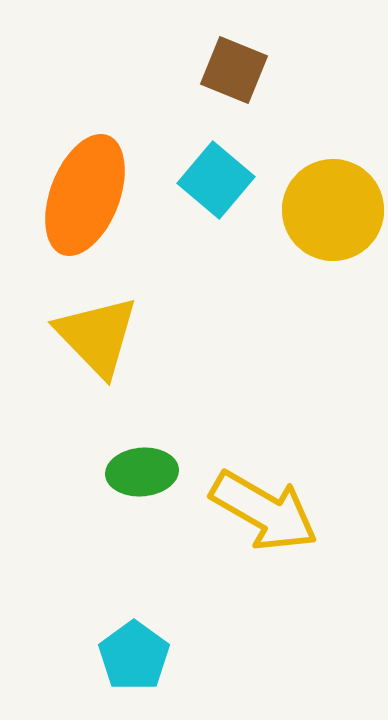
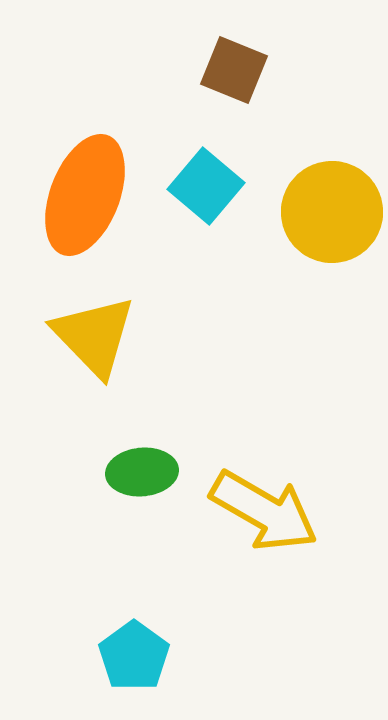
cyan square: moved 10 px left, 6 px down
yellow circle: moved 1 px left, 2 px down
yellow triangle: moved 3 px left
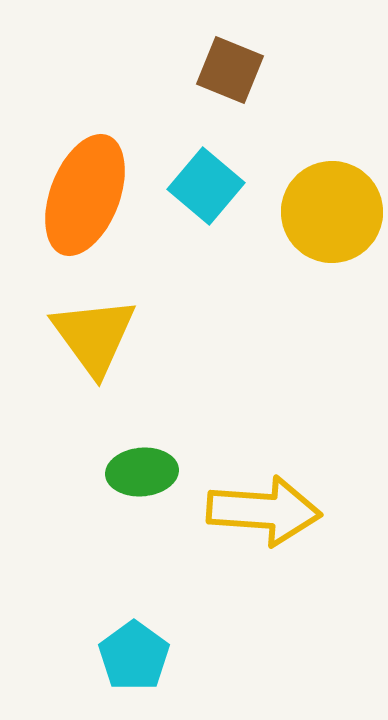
brown square: moved 4 px left
yellow triangle: rotated 8 degrees clockwise
yellow arrow: rotated 26 degrees counterclockwise
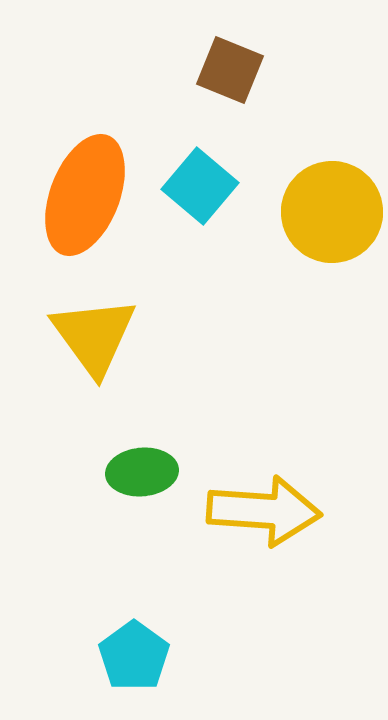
cyan square: moved 6 px left
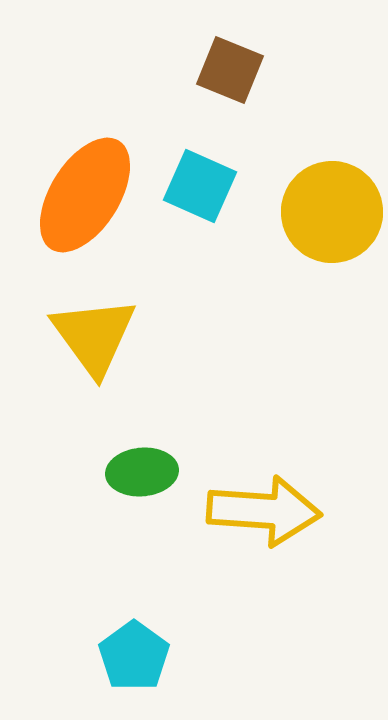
cyan square: rotated 16 degrees counterclockwise
orange ellipse: rotated 11 degrees clockwise
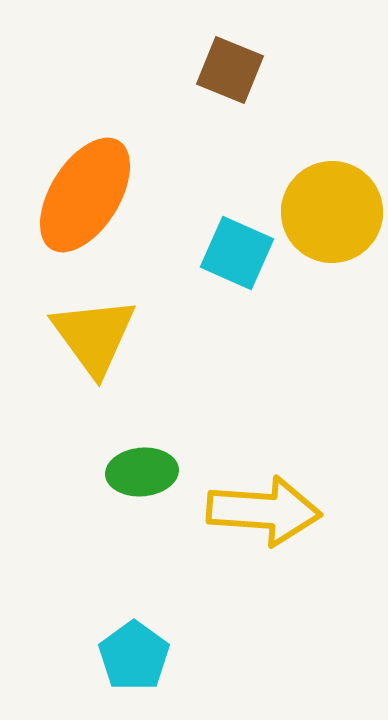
cyan square: moved 37 px right, 67 px down
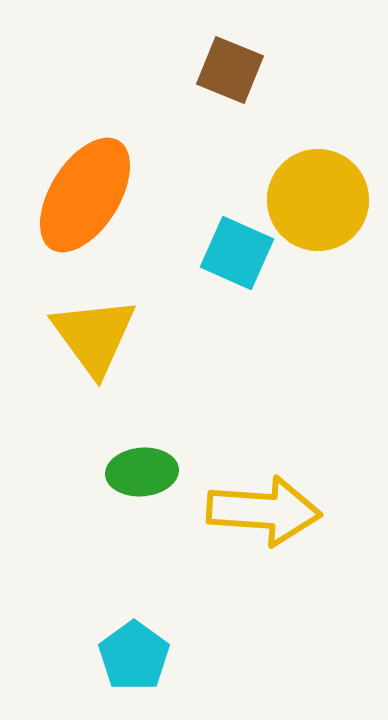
yellow circle: moved 14 px left, 12 px up
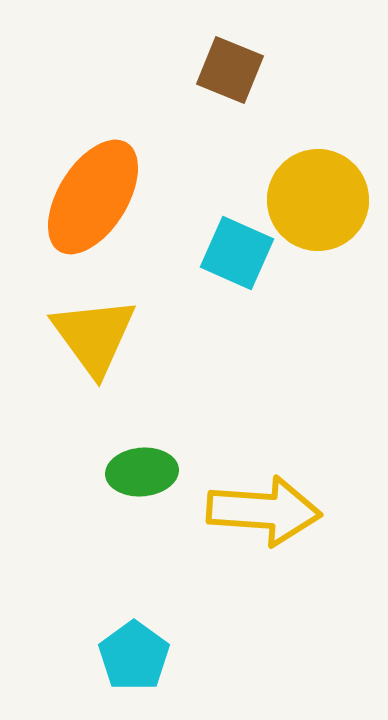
orange ellipse: moved 8 px right, 2 px down
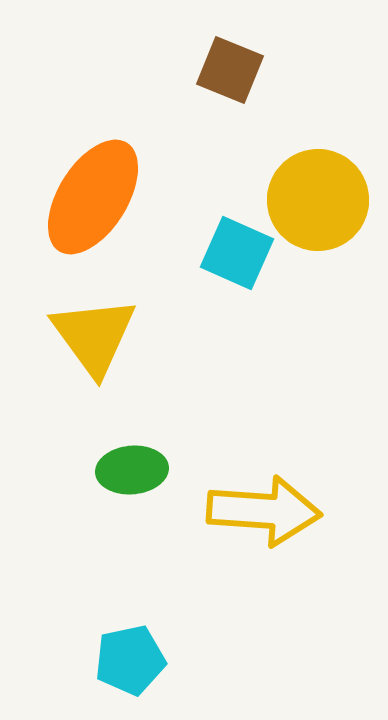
green ellipse: moved 10 px left, 2 px up
cyan pentagon: moved 4 px left, 4 px down; rotated 24 degrees clockwise
